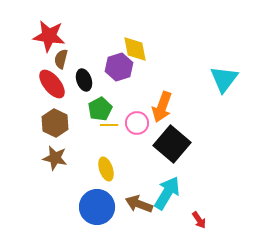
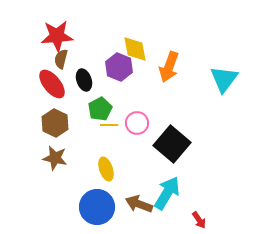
red star: moved 8 px right; rotated 12 degrees counterclockwise
purple hexagon: rotated 20 degrees counterclockwise
orange arrow: moved 7 px right, 40 px up
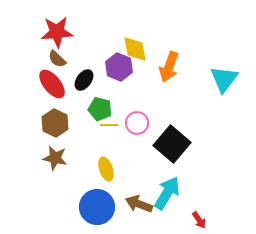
red star: moved 4 px up
brown semicircle: moved 4 px left; rotated 60 degrees counterclockwise
black ellipse: rotated 55 degrees clockwise
green pentagon: rotated 30 degrees counterclockwise
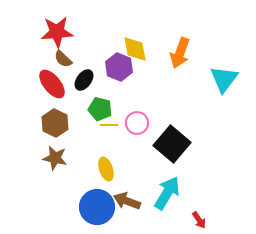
brown semicircle: moved 6 px right
orange arrow: moved 11 px right, 14 px up
brown arrow: moved 12 px left, 3 px up
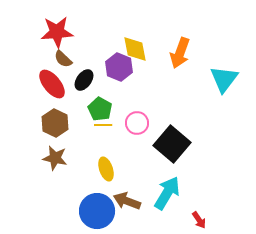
green pentagon: rotated 15 degrees clockwise
yellow line: moved 6 px left
blue circle: moved 4 px down
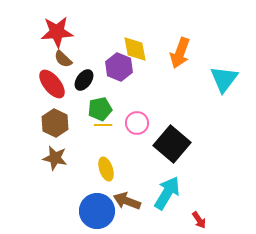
green pentagon: rotated 30 degrees clockwise
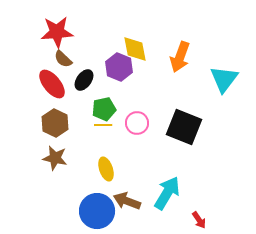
orange arrow: moved 4 px down
green pentagon: moved 4 px right
black square: moved 12 px right, 17 px up; rotated 18 degrees counterclockwise
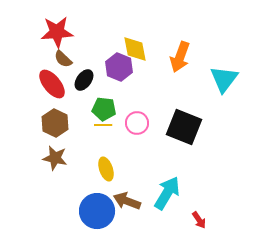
green pentagon: rotated 20 degrees clockwise
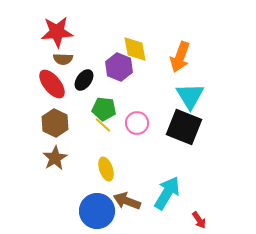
brown semicircle: rotated 42 degrees counterclockwise
cyan triangle: moved 34 px left, 17 px down; rotated 8 degrees counterclockwise
yellow line: rotated 42 degrees clockwise
brown star: rotated 30 degrees clockwise
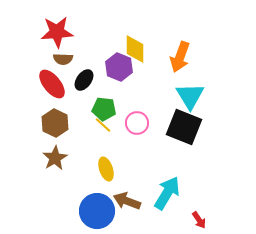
yellow diamond: rotated 12 degrees clockwise
